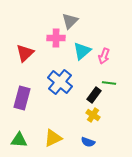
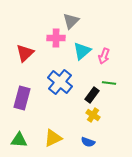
gray triangle: moved 1 px right
black rectangle: moved 2 px left
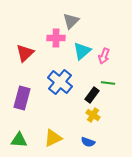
green line: moved 1 px left
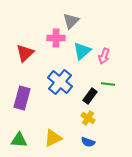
green line: moved 1 px down
black rectangle: moved 2 px left, 1 px down
yellow cross: moved 5 px left, 3 px down
